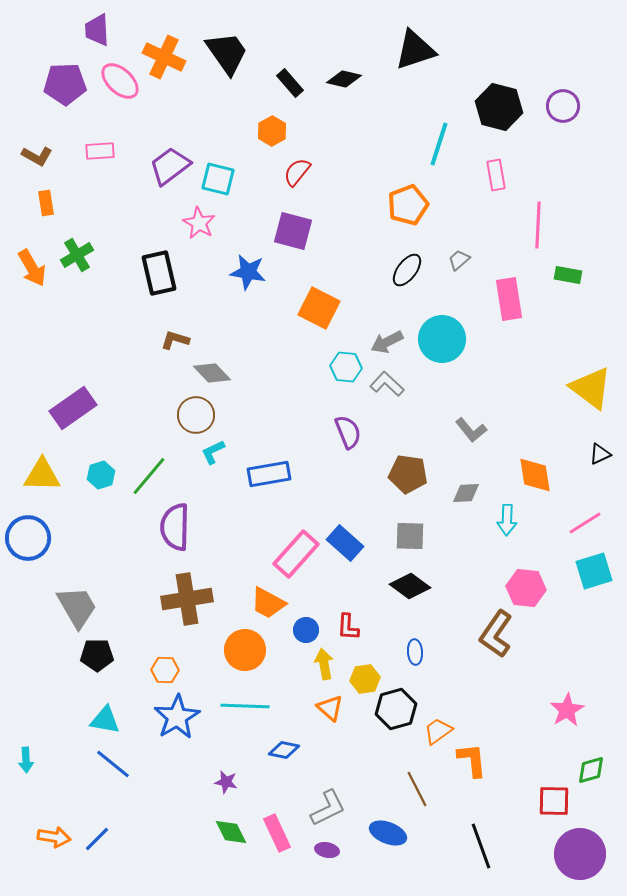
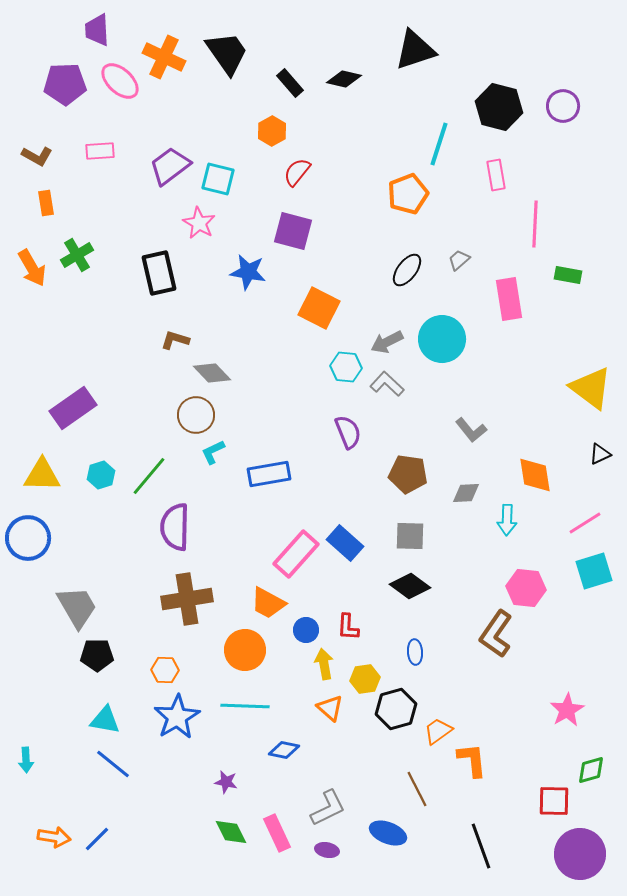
orange pentagon at (408, 205): moved 11 px up
pink line at (538, 225): moved 3 px left, 1 px up
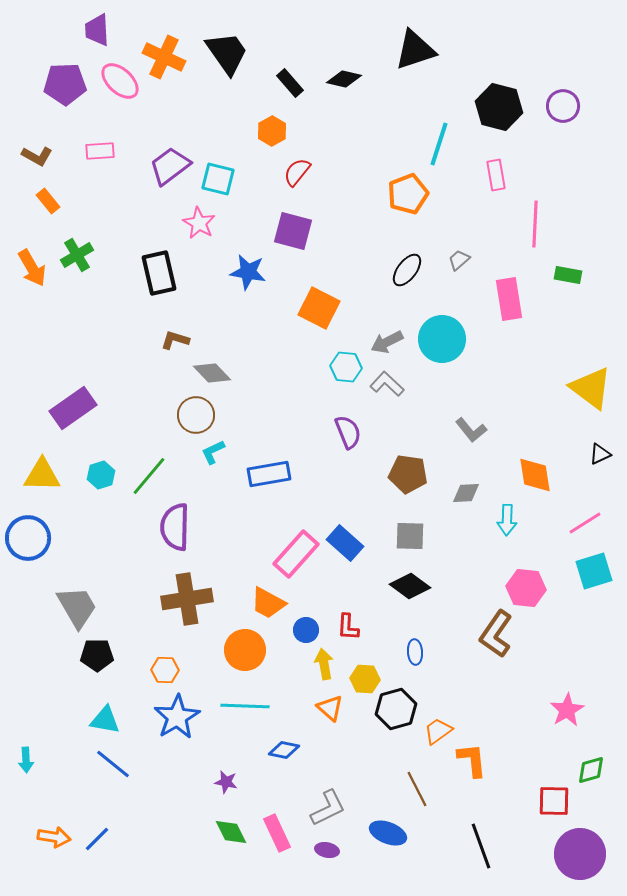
orange rectangle at (46, 203): moved 2 px right, 2 px up; rotated 30 degrees counterclockwise
yellow hexagon at (365, 679): rotated 12 degrees clockwise
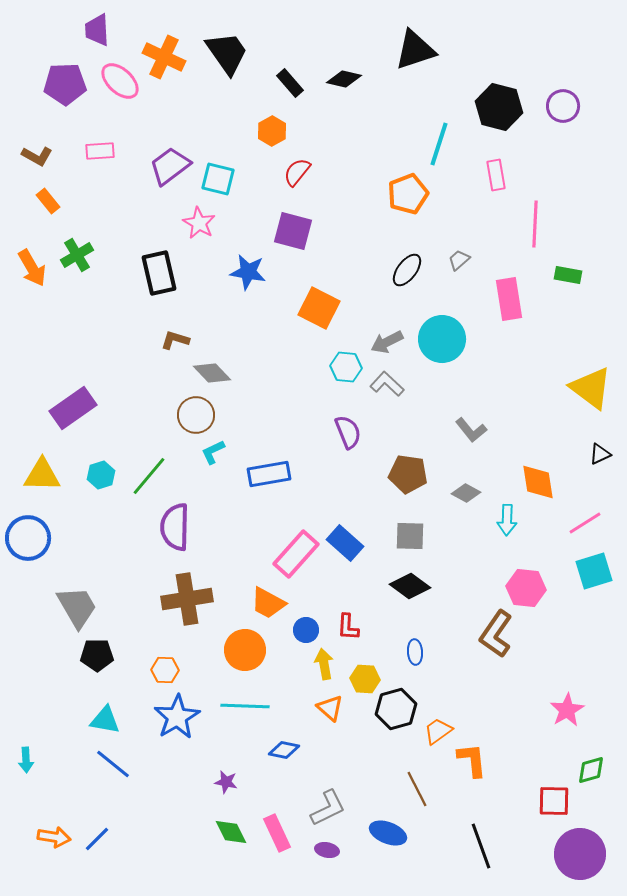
orange diamond at (535, 475): moved 3 px right, 7 px down
gray diamond at (466, 493): rotated 32 degrees clockwise
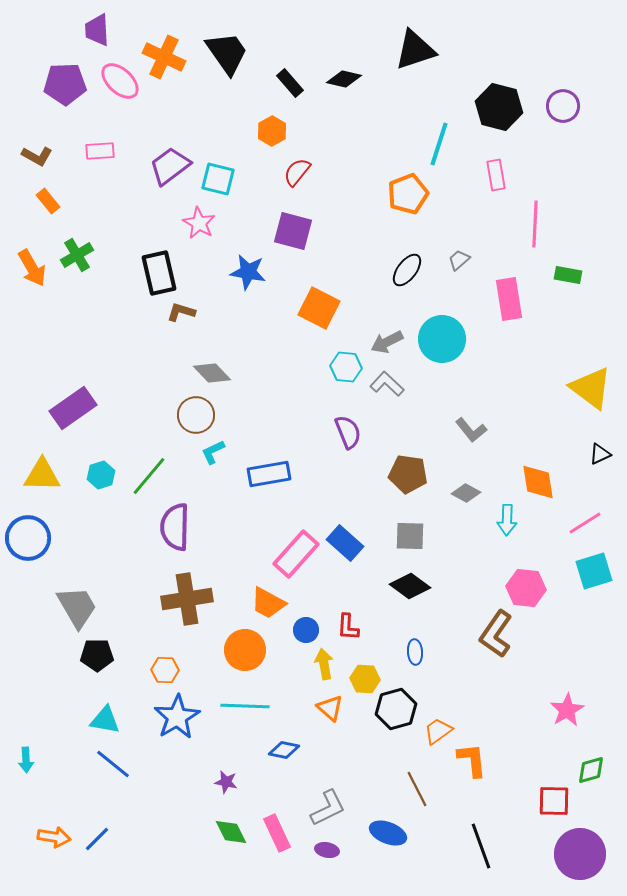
brown L-shape at (175, 340): moved 6 px right, 28 px up
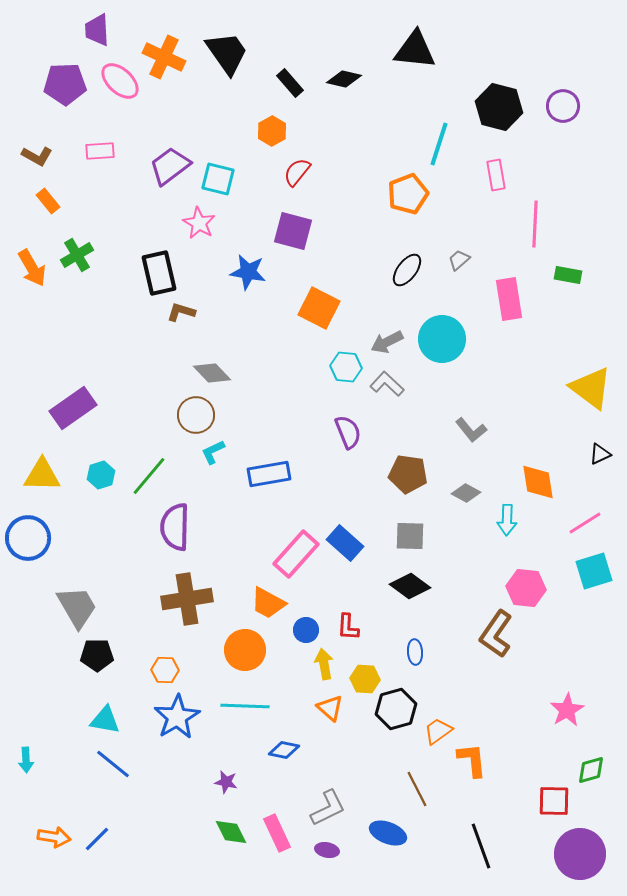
black triangle at (415, 50): rotated 24 degrees clockwise
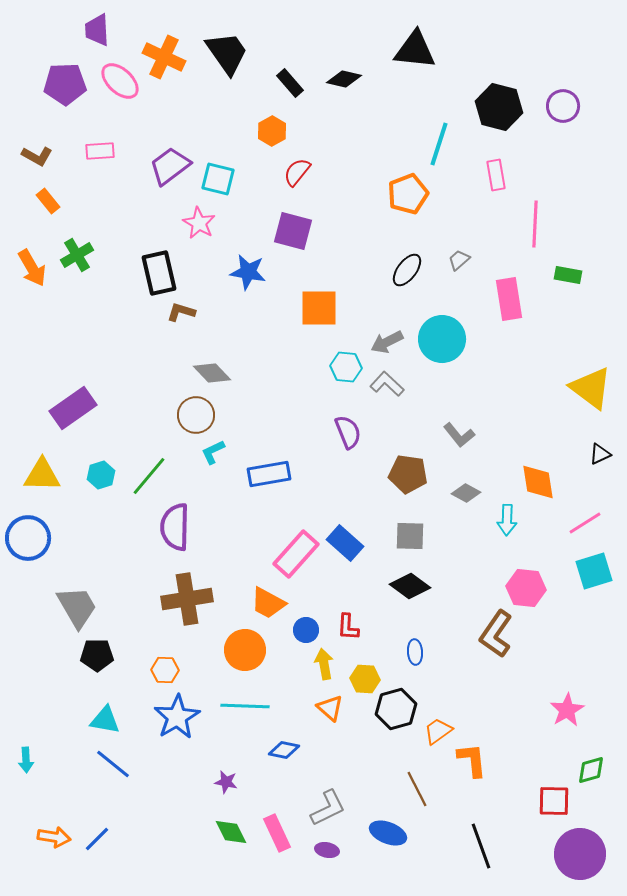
orange square at (319, 308): rotated 27 degrees counterclockwise
gray L-shape at (471, 430): moved 12 px left, 5 px down
